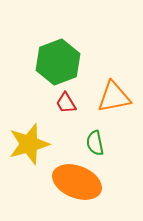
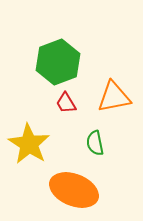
yellow star: rotated 24 degrees counterclockwise
orange ellipse: moved 3 px left, 8 px down
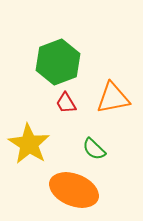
orange triangle: moved 1 px left, 1 px down
green semicircle: moved 1 px left, 6 px down; rotated 35 degrees counterclockwise
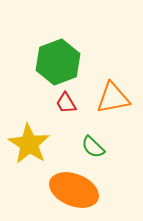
green semicircle: moved 1 px left, 2 px up
